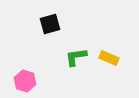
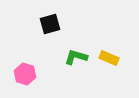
green L-shape: rotated 25 degrees clockwise
pink hexagon: moved 7 px up
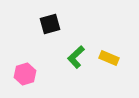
green L-shape: rotated 60 degrees counterclockwise
pink hexagon: rotated 25 degrees clockwise
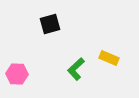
green L-shape: moved 12 px down
pink hexagon: moved 8 px left; rotated 20 degrees clockwise
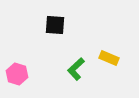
black square: moved 5 px right, 1 px down; rotated 20 degrees clockwise
pink hexagon: rotated 15 degrees clockwise
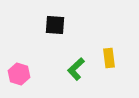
yellow rectangle: rotated 60 degrees clockwise
pink hexagon: moved 2 px right
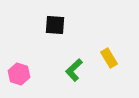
yellow rectangle: rotated 24 degrees counterclockwise
green L-shape: moved 2 px left, 1 px down
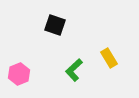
black square: rotated 15 degrees clockwise
pink hexagon: rotated 20 degrees clockwise
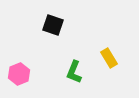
black square: moved 2 px left
green L-shape: moved 2 px down; rotated 25 degrees counterclockwise
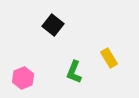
black square: rotated 20 degrees clockwise
pink hexagon: moved 4 px right, 4 px down
